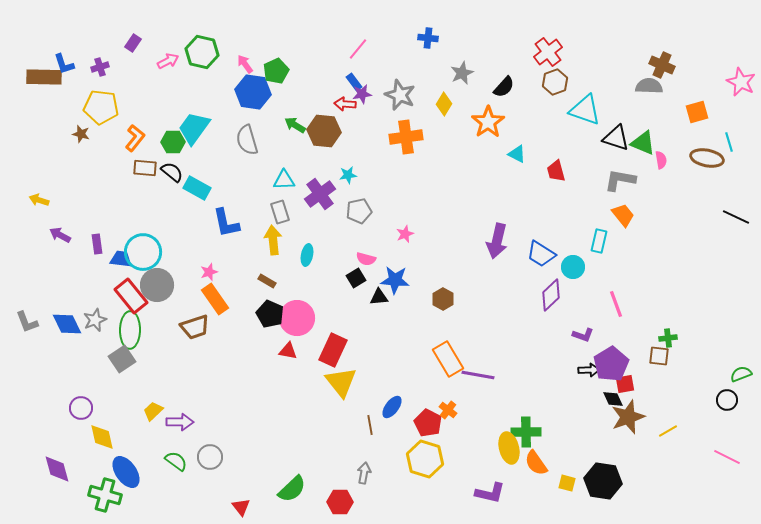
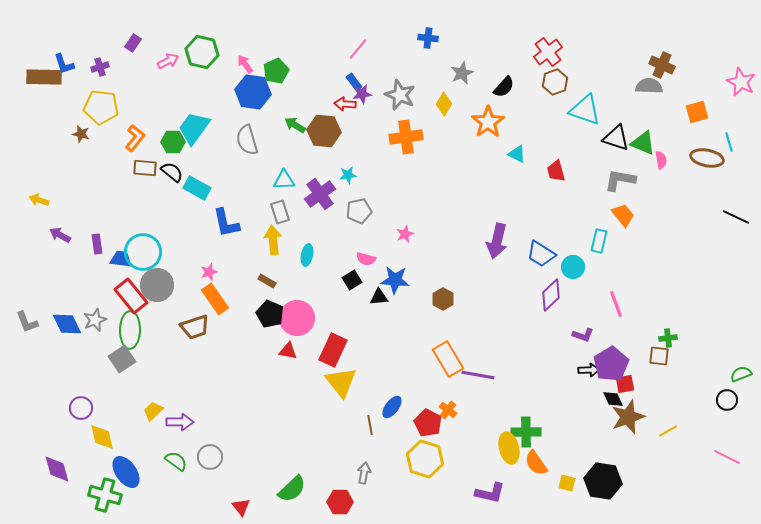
black square at (356, 278): moved 4 px left, 2 px down
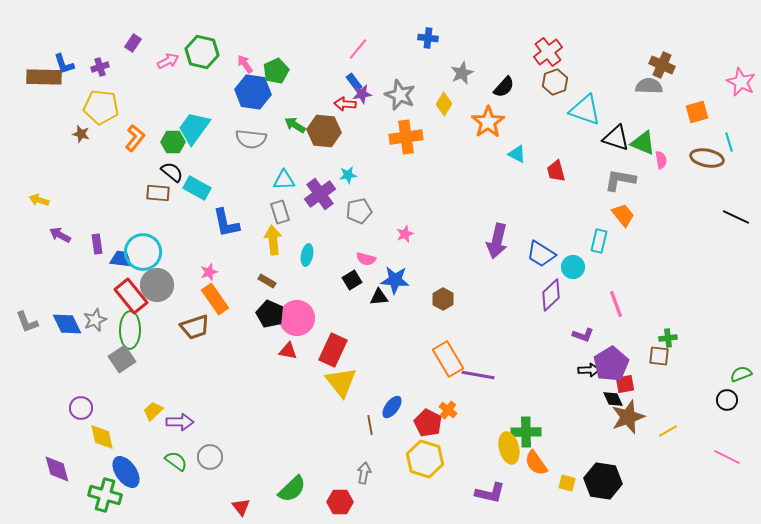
gray semicircle at (247, 140): moved 4 px right, 1 px up; rotated 68 degrees counterclockwise
brown rectangle at (145, 168): moved 13 px right, 25 px down
